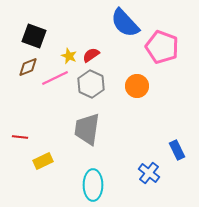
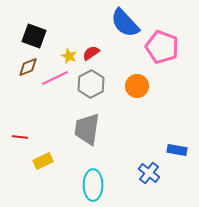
red semicircle: moved 2 px up
gray hexagon: rotated 8 degrees clockwise
blue rectangle: rotated 54 degrees counterclockwise
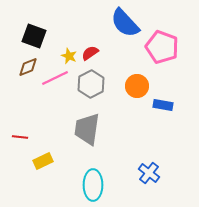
red semicircle: moved 1 px left
blue rectangle: moved 14 px left, 45 px up
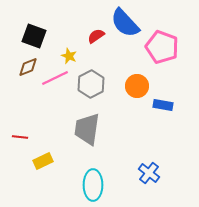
red semicircle: moved 6 px right, 17 px up
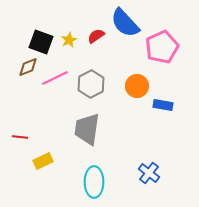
black square: moved 7 px right, 6 px down
pink pentagon: rotated 28 degrees clockwise
yellow star: moved 16 px up; rotated 21 degrees clockwise
cyan ellipse: moved 1 px right, 3 px up
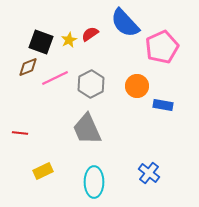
red semicircle: moved 6 px left, 2 px up
gray trapezoid: rotated 32 degrees counterclockwise
red line: moved 4 px up
yellow rectangle: moved 10 px down
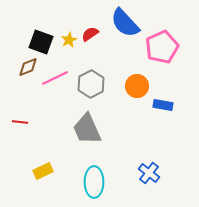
red line: moved 11 px up
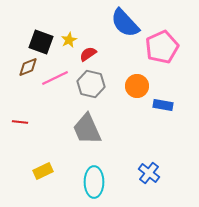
red semicircle: moved 2 px left, 20 px down
gray hexagon: rotated 20 degrees counterclockwise
